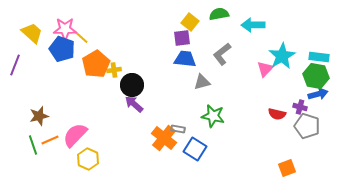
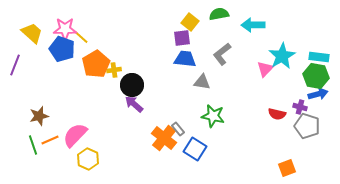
gray triangle: rotated 24 degrees clockwise
gray rectangle: rotated 40 degrees clockwise
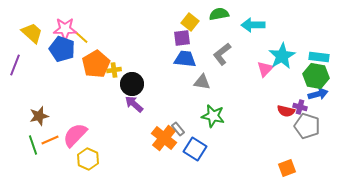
black circle: moved 1 px up
red semicircle: moved 9 px right, 3 px up
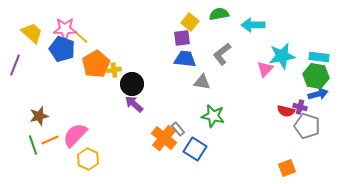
cyan star: rotated 20 degrees clockwise
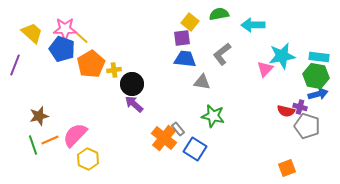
orange pentagon: moved 5 px left
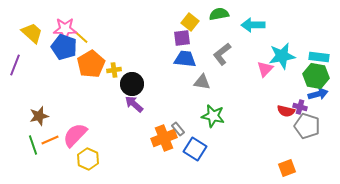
blue pentagon: moved 2 px right, 2 px up
orange cross: rotated 30 degrees clockwise
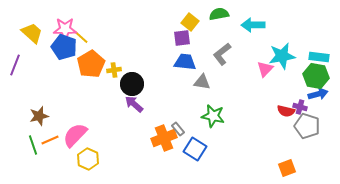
blue trapezoid: moved 3 px down
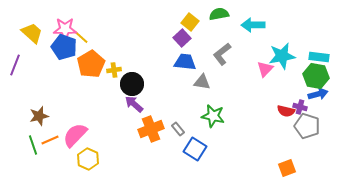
purple square: rotated 36 degrees counterclockwise
orange cross: moved 13 px left, 9 px up
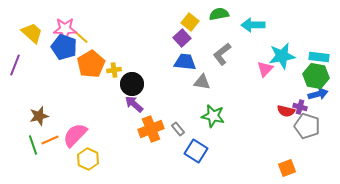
blue square: moved 1 px right, 2 px down
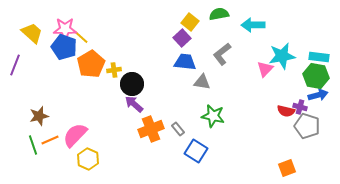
blue arrow: moved 1 px down
